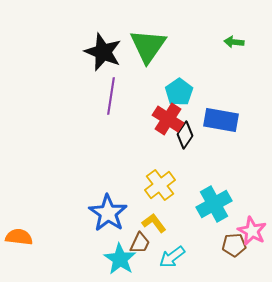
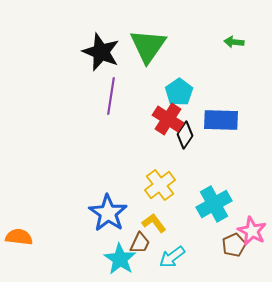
black star: moved 2 px left
blue rectangle: rotated 8 degrees counterclockwise
brown pentagon: rotated 20 degrees counterclockwise
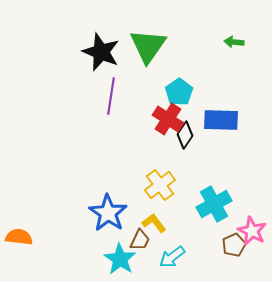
brown trapezoid: moved 3 px up
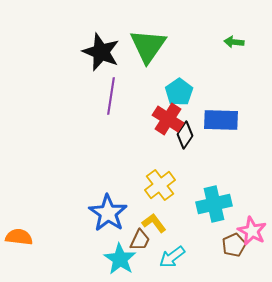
cyan cross: rotated 16 degrees clockwise
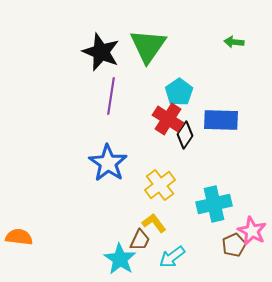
blue star: moved 50 px up
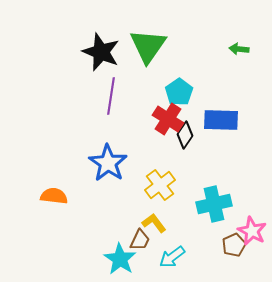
green arrow: moved 5 px right, 7 px down
orange semicircle: moved 35 px right, 41 px up
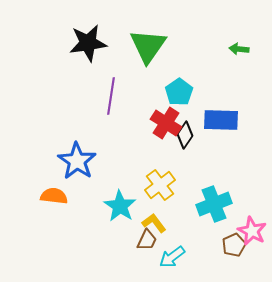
black star: moved 13 px left, 9 px up; rotated 30 degrees counterclockwise
red cross: moved 2 px left, 4 px down
blue star: moved 31 px left, 2 px up
cyan cross: rotated 8 degrees counterclockwise
brown trapezoid: moved 7 px right
cyan star: moved 53 px up
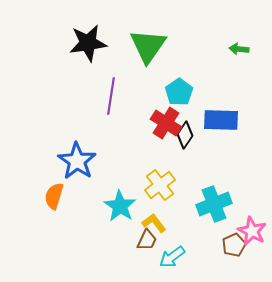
orange semicircle: rotated 80 degrees counterclockwise
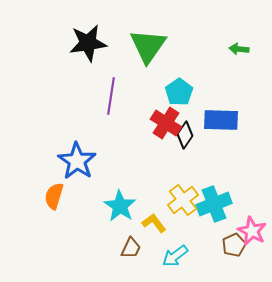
yellow cross: moved 23 px right, 15 px down
brown trapezoid: moved 16 px left, 8 px down
cyan arrow: moved 3 px right, 1 px up
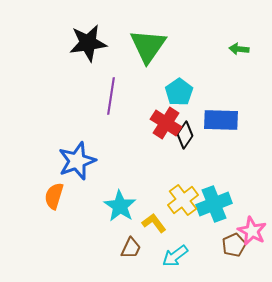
blue star: rotated 18 degrees clockwise
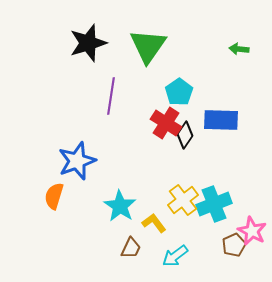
black star: rotated 9 degrees counterclockwise
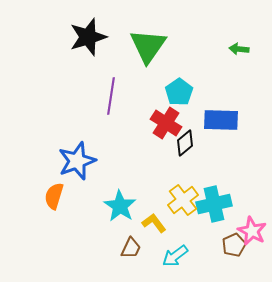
black star: moved 6 px up
black diamond: moved 8 px down; rotated 16 degrees clockwise
cyan cross: rotated 8 degrees clockwise
